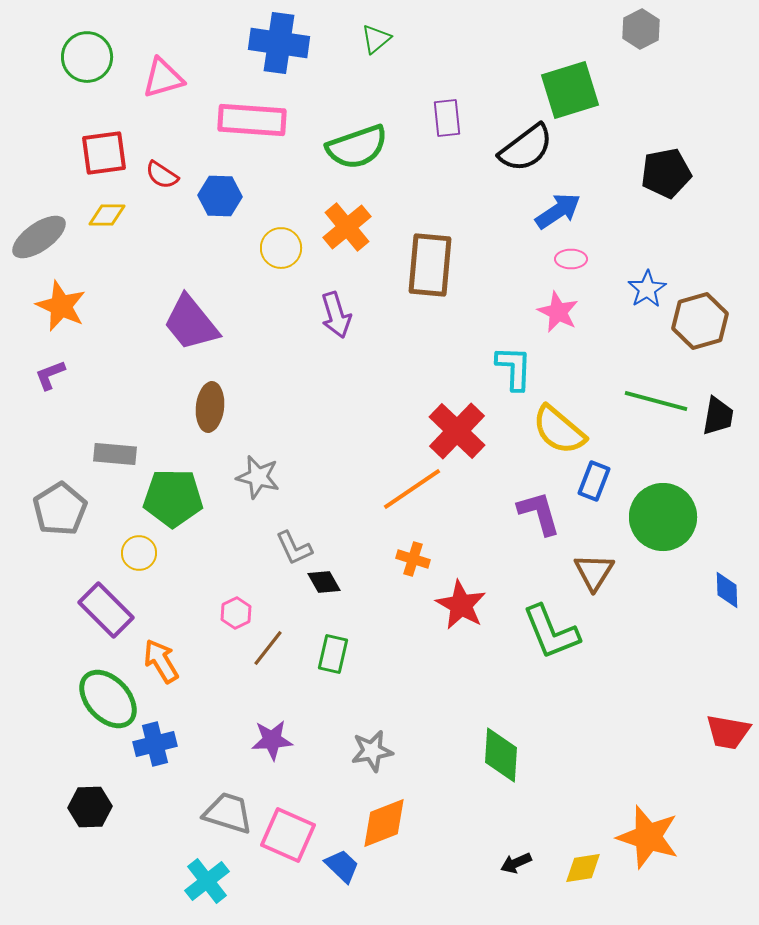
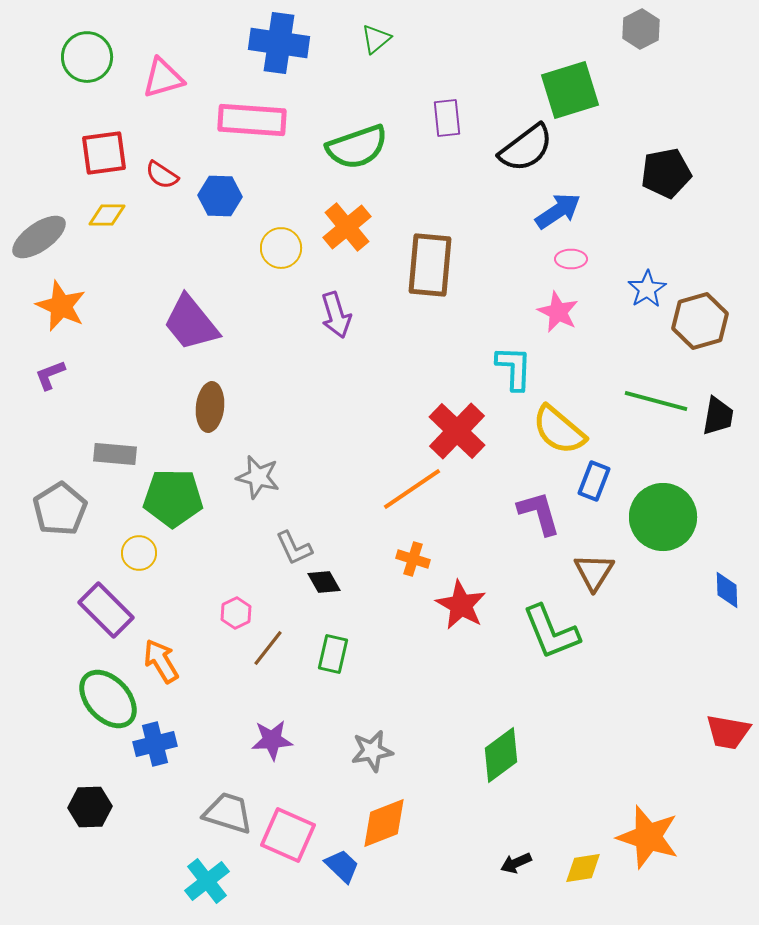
green diamond at (501, 755): rotated 50 degrees clockwise
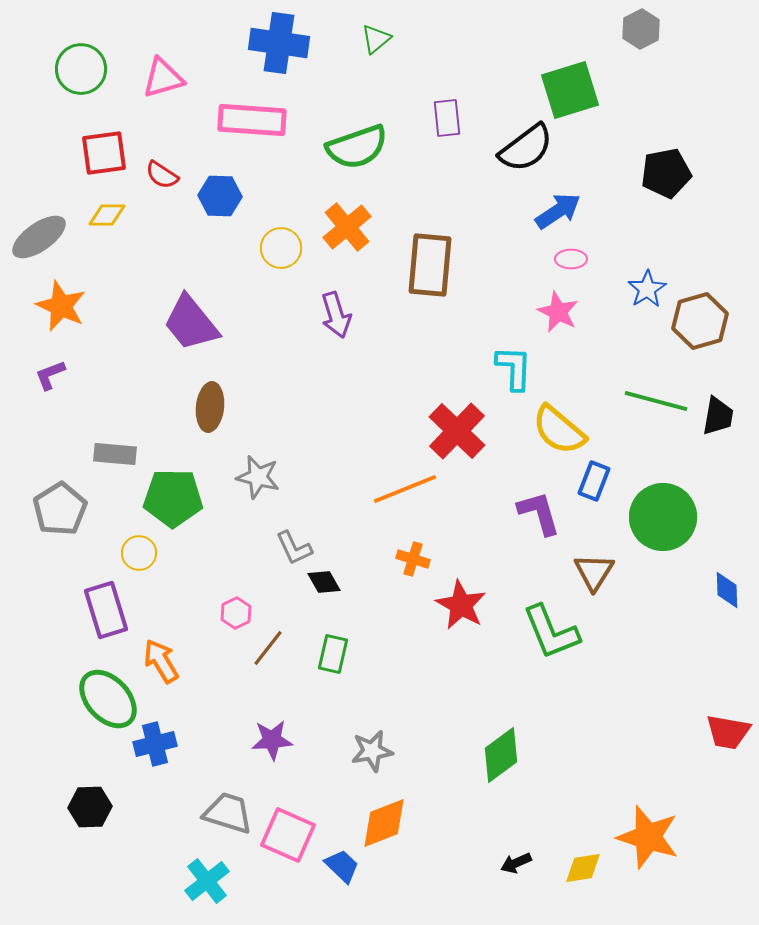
green circle at (87, 57): moved 6 px left, 12 px down
orange line at (412, 489): moved 7 px left; rotated 12 degrees clockwise
purple rectangle at (106, 610): rotated 28 degrees clockwise
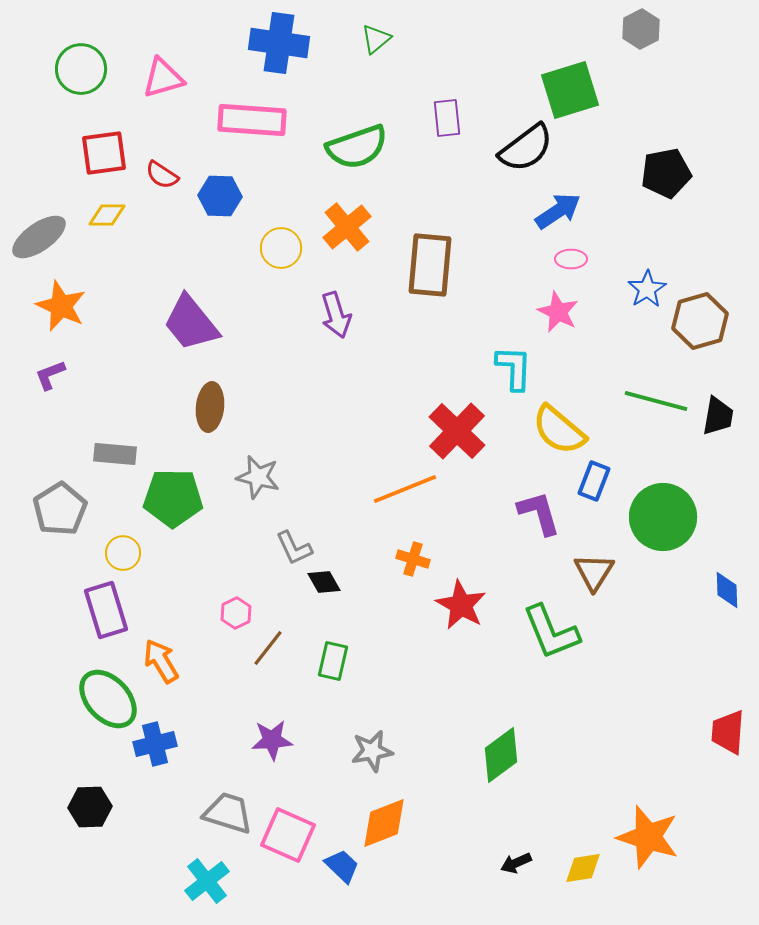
yellow circle at (139, 553): moved 16 px left
green rectangle at (333, 654): moved 7 px down
red trapezoid at (728, 732): rotated 84 degrees clockwise
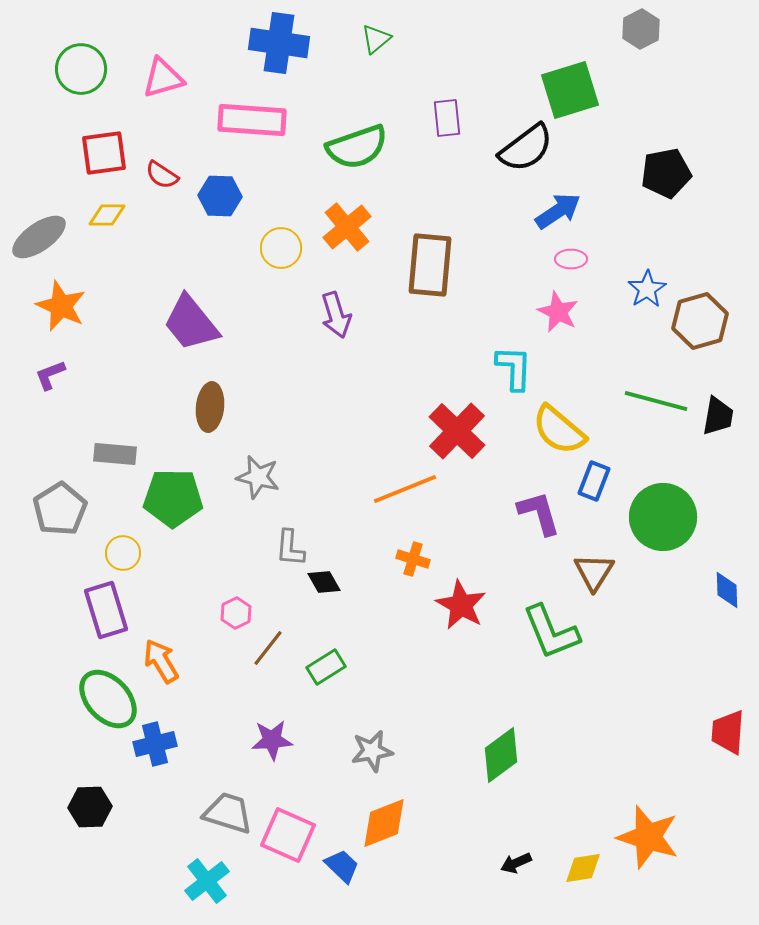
gray L-shape at (294, 548): moved 4 px left; rotated 30 degrees clockwise
green rectangle at (333, 661): moved 7 px left, 6 px down; rotated 45 degrees clockwise
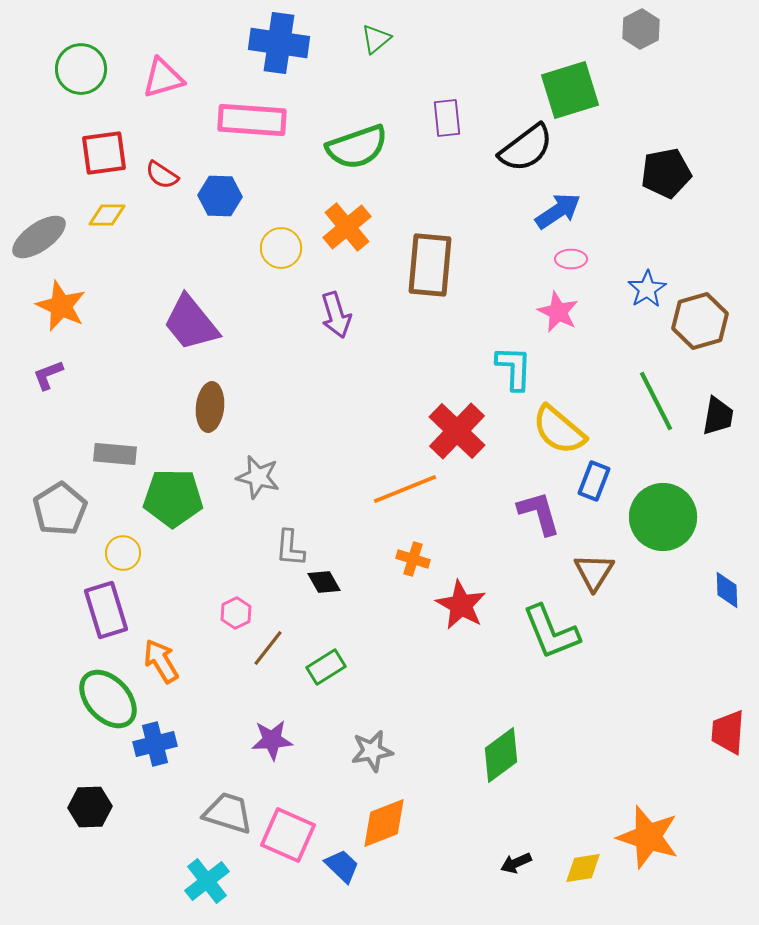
purple L-shape at (50, 375): moved 2 px left
green line at (656, 401): rotated 48 degrees clockwise
